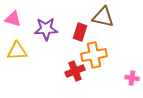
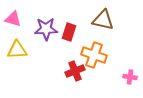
brown triangle: moved 3 px down
red rectangle: moved 11 px left
yellow triangle: moved 1 px up
orange cross: rotated 30 degrees clockwise
pink cross: moved 2 px left, 1 px up
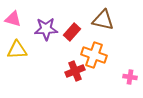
red rectangle: moved 3 px right; rotated 24 degrees clockwise
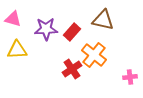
orange cross: rotated 20 degrees clockwise
red cross: moved 3 px left, 2 px up; rotated 12 degrees counterclockwise
pink cross: rotated 16 degrees counterclockwise
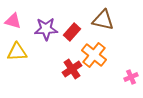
pink triangle: moved 2 px down
yellow triangle: moved 2 px down
pink cross: moved 1 px right; rotated 16 degrees counterclockwise
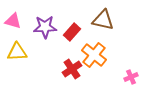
purple star: moved 1 px left, 2 px up
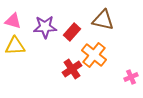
yellow triangle: moved 2 px left, 6 px up
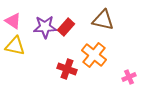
pink triangle: rotated 18 degrees clockwise
red rectangle: moved 6 px left, 5 px up
yellow triangle: rotated 15 degrees clockwise
red cross: moved 5 px left; rotated 36 degrees counterclockwise
pink cross: moved 2 px left
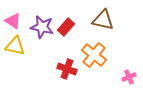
purple star: moved 3 px left; rotated 15 degrees clockwise
